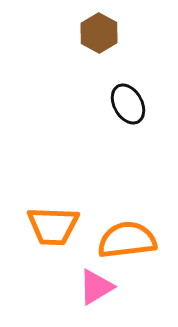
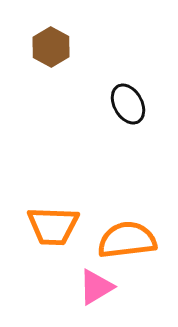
brown hexagon: moved 48 px left, 14 px down
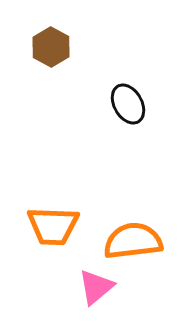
orange semicircle: moved 6 px right, 1 px down
pink triangle: rotated 9 degrees counterclockwise
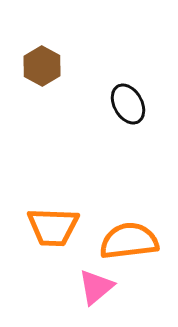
brown hexagon: moved 9 px left, 19 px down
orange trapezoid: moved 1 px down
orange semicircle: moved 4 px left
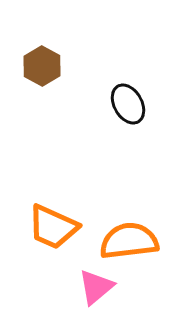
orange trapezoid: rotated 22 degrees clockwise
